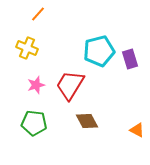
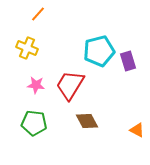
purple rectangle: moved 2 px left, 2 px down
pink star: rotated 24 degrees clockwise
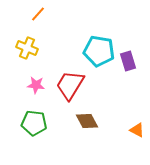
cyan pentagon: rotated 24 degrees clockwise
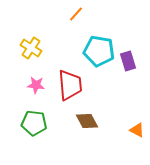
orange line: moved 38 px right
yellow cross: moved 4 px right; rotated 10 degrees clockwise
red trapezoid: rotated 144 degrees clockwise
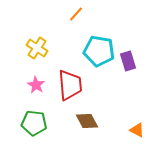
yellow cross: moved 6 px right
pink star: rotated 24 degrees clockwise
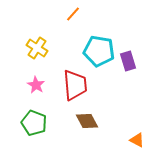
orange line: moved 3 px left
red trapezoid: moved 5 px right
green pentagon: rotated 15 degrees clockwise
orange triangle: moved 10 px down
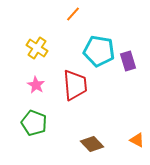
brown diamond: moved 5 px right, 23 px down; rotated 15 degrees counterclockwise
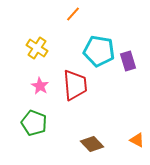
pink star: moved 4 px right, 1 px down
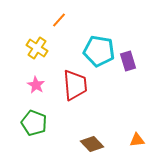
orange line: moved 14 px left, 6 px down
pink star: moved 4 px left, 1 px up
orange triangle: rotated 35 degrees counterclockwise
